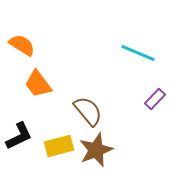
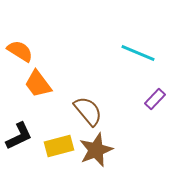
orange semicircle: moved 2 px left, 6 px down
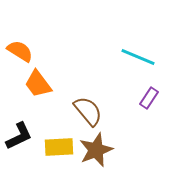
cyan line: moved 4 px down
purple rectangle: moved 6 px left, 1 px up; rotated 10 degrees counterclockwise
yellow rectangle: moved 1 px down; rotated 12 degrees clockwise
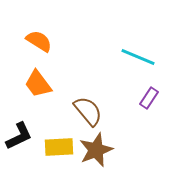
orange semicircle: moved 19 px right, 10 px up
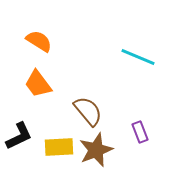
purple rectangle: moved 9 px left, 34 px down; rotated 55 degrees counterclockwise
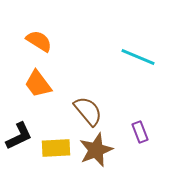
yellow rectangle: moved 3 px left, 1 px down
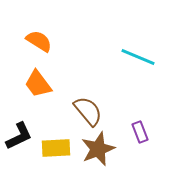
brown star: moved 2 px right, 1 px up
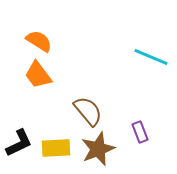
cyan line: moved 13 px right
orange trapezoid: moved 9 px up
black L-shape: moved 7 px down
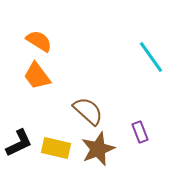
cyan line: rotated 32 degrees clockwise
orange trapezoid: moved 1 px left, 1 px down
brown semicircle: rotated 8 degrees counterclockwise
yellow rectangle: rotated 16 degrees clockwise
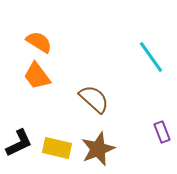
orange semicircle: moved 1 px down
brown semicircle: moved 6 px right, 12 px up
purple rectangle: moved 22 px right
yellow rectangle: moved 1 px right
